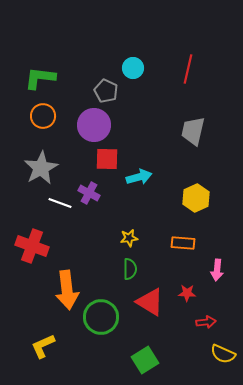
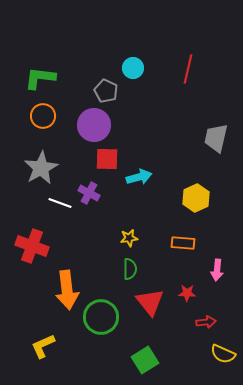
gray trapezoid: moved 23 px right, 7 px down
red triangle: rotated 20 degrees clockwise
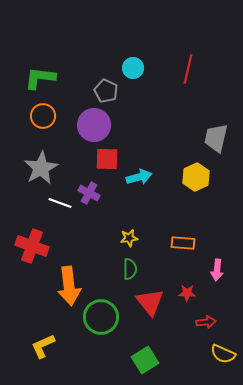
yellow hexagon: moved 21 px up
orange arrow: moved 2 px right, 4 px up
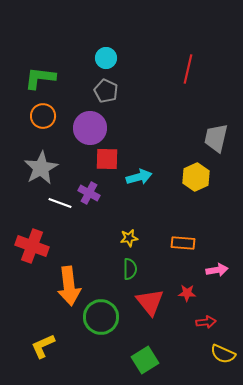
cyan circle: moved 27 px left, 10 px up
purple circle: moved 4 px left, 3 px down
pink arrow: rotated 105 degrees counterclockwise
